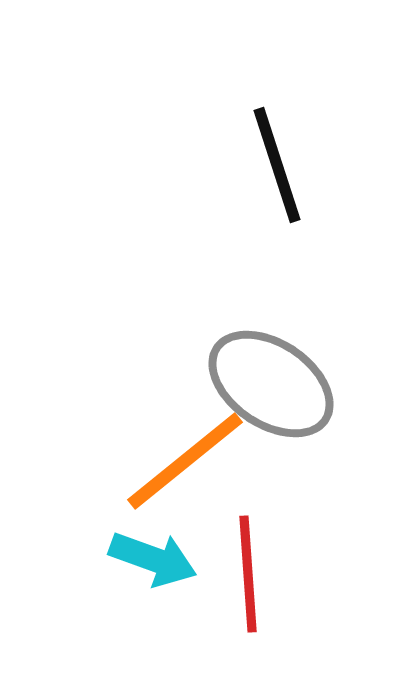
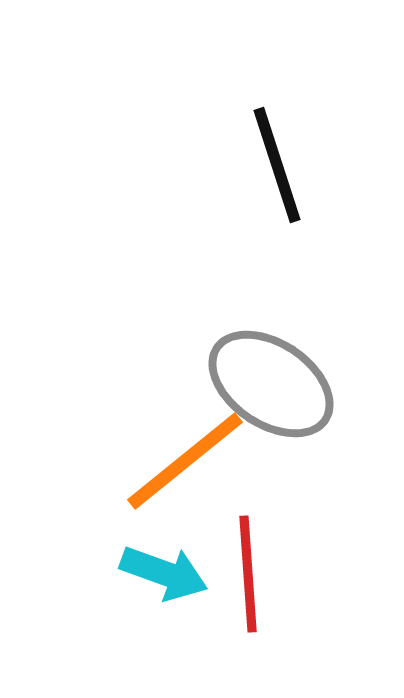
cyan arrow: moved 11 px right, 14 px down
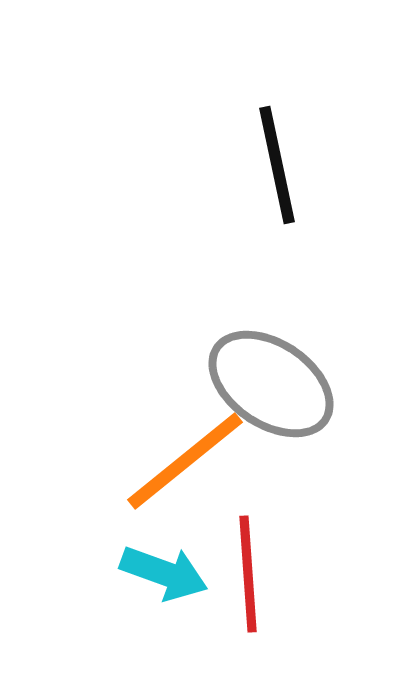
black line: rotated 6 degrees clockwise
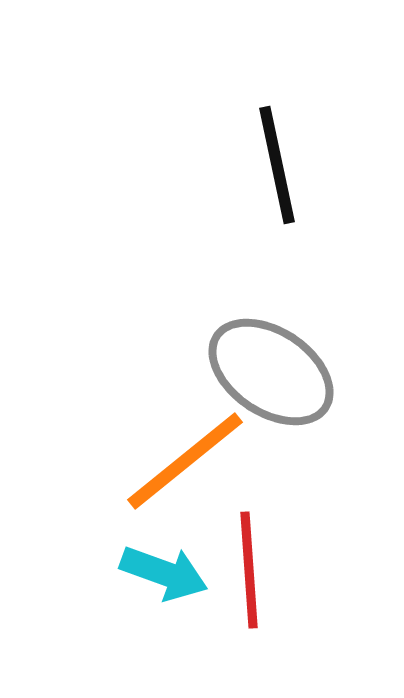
gray ellipse: moved 12 px up
red line: moved 1 px right, 4 px up
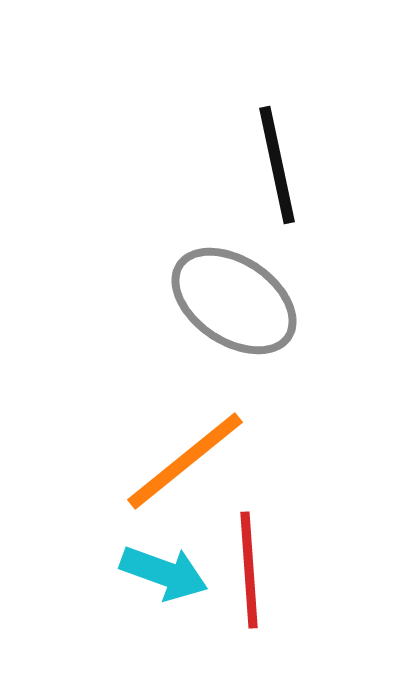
gray ellipse: moved 37 px left, 71 px up
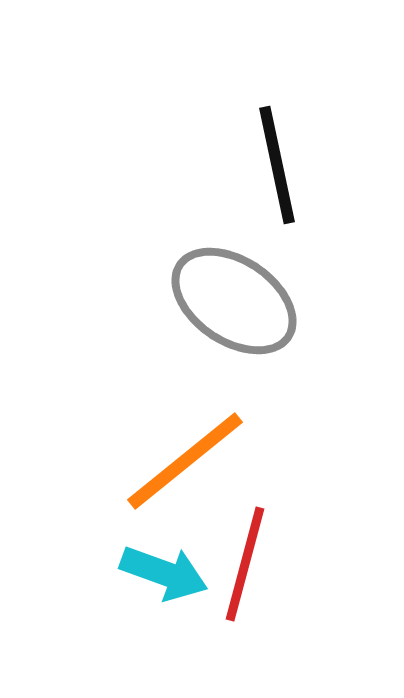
red line: moved 4 px left, 6 px up; rotated 19 degrees clockwise
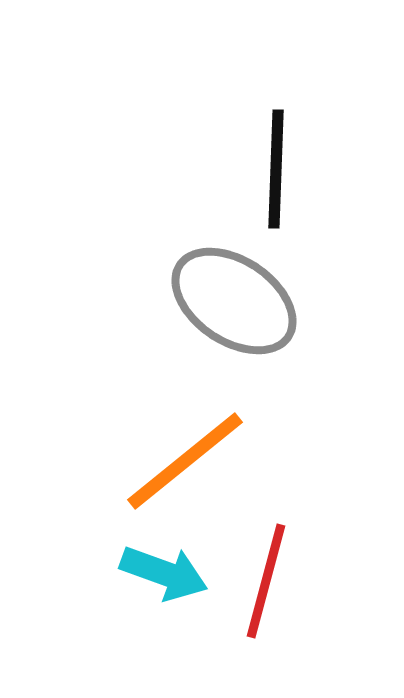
black line: moved 1 px left, 4 px down; rotated 14 degrees clockwise
red line: moved 21 px right, 17 px down
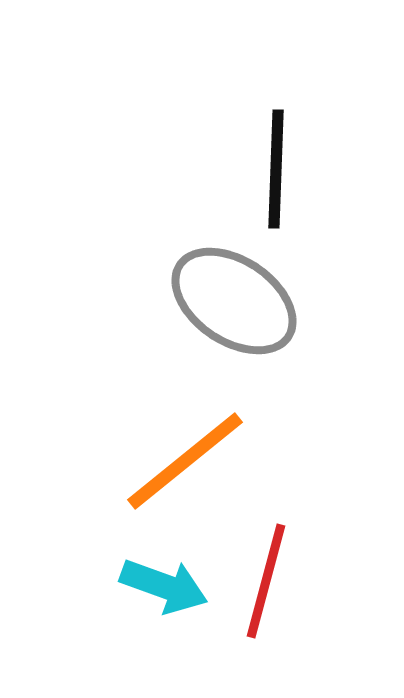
cyan arrow: moved 13 px down
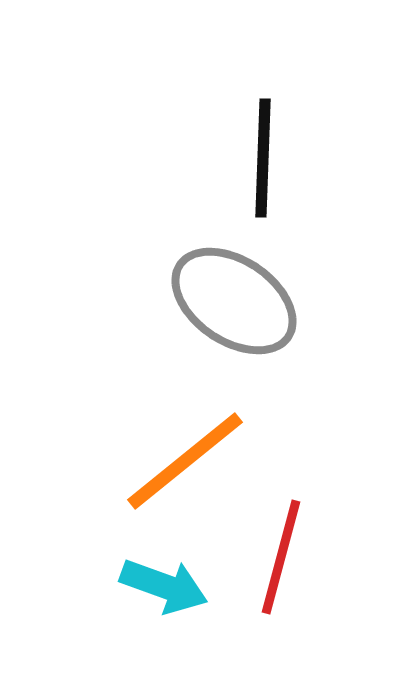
black line: moved 13 px left, 11 px up
red line: moved 15 px right, 24 px up
